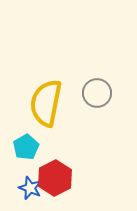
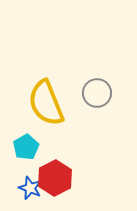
yellow semicircle: rotated 33 degrees counterclockwise
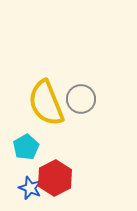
gray circle: moved 16 px left, 6 px down
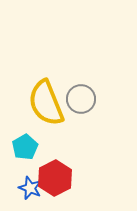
cyan pentagon: moved 1 px left
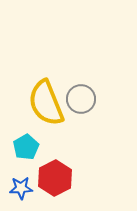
cyan pentagon: moved 1 px right
blue star: moved 9 px left; rotated 25 degrees counterclockwise
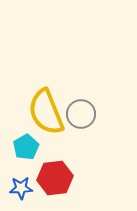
gray circle: moved 15 px down
yellow semicircle: moved 9 px down
red hexagon: rotated 20 degrees clockwise
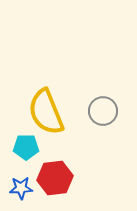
gray circle: moved 22 px right, 3 px up
cyan pentagon: rotated 30 degrees clockwise
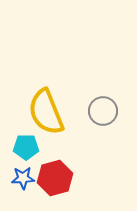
red hexagon: rotated 8 degrees counterclockwise
blue star: moved 2 px right, 10 px up
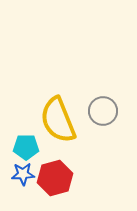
yellow semicircle: moved 12 px right, 8 px down
blue star: moved 4 px up
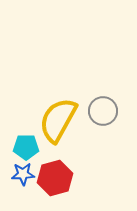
yellow semicircle: rotated 51 degrees clockwise
